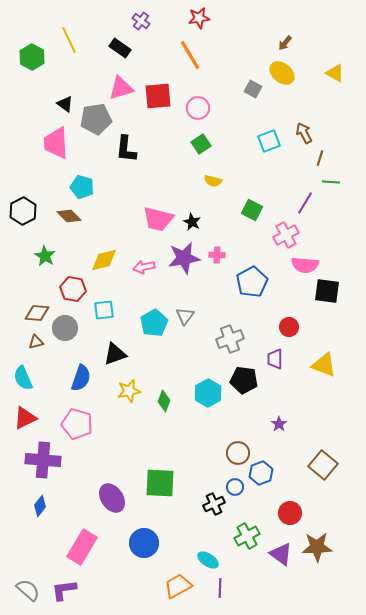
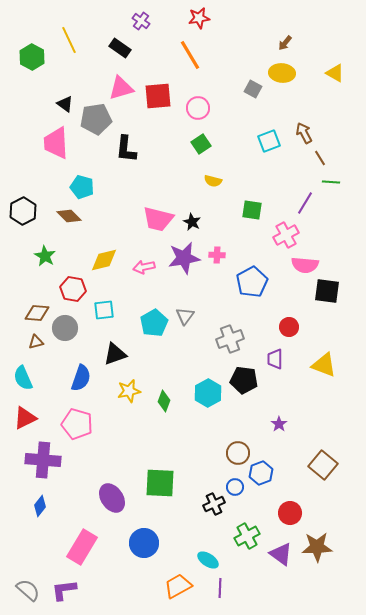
yellow ellipse at (282, 73): rotated 35 degrees counterclockwise
brown line at (320, 158): rotated 49 degrees counterclockwise
green square at (252, 210): rotated 20 degrees counterclockwise
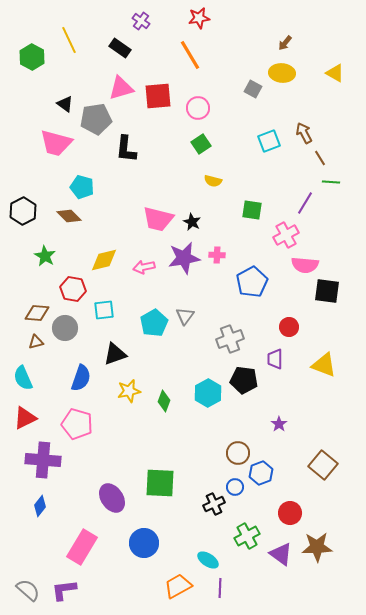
pink trapezoid at (56, 143): rotated 72 degrees counterclockwise
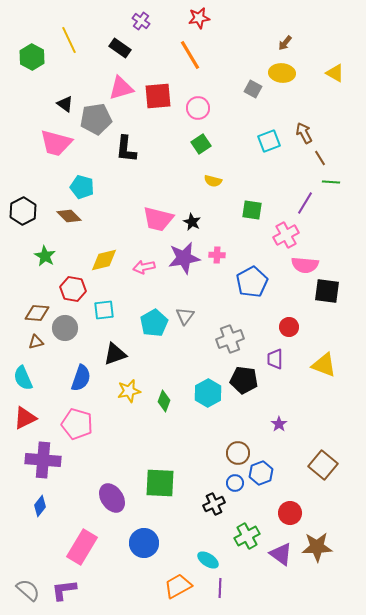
blue circle at (235, 487): moved 4 px up
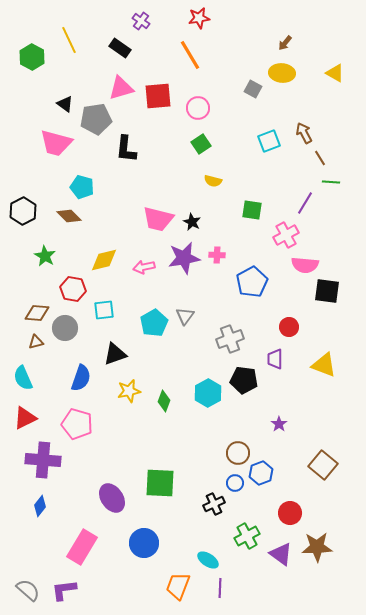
orange trapezoid at (178, 586): rotated 40 degrees counterclockwise
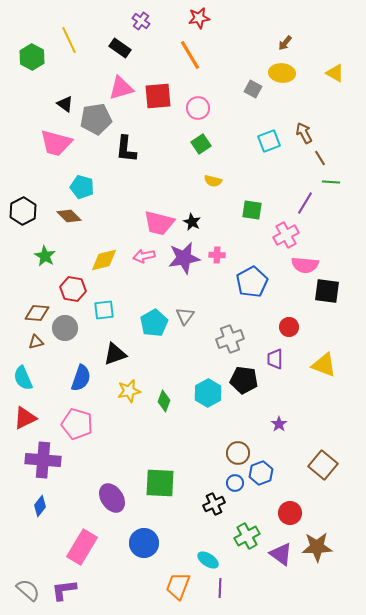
pink trapezoid at (158, 219): moved 1 px right, 4 px down
pink arrow at (144, 267): moved 11 px up
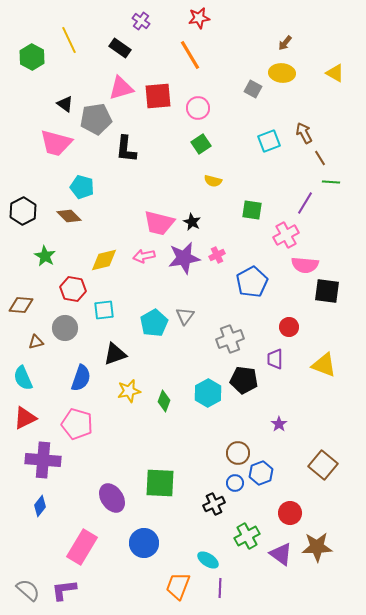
pink cross at (217, 255): rotated 28 degrees counterclockwise
brown diamond at (37, 313): moved 16 px left, 8 px up
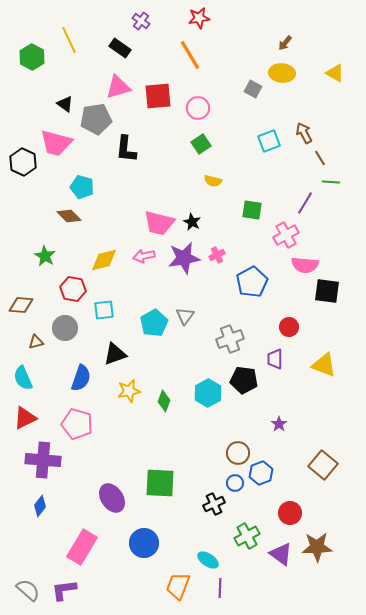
pink triangle at (121, 88): moved 3 px left, 1 px up
black hexagon at (23, 211): moved 49 px up; rotated 8 degrees counterclockwise
